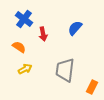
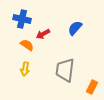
blue cross: moved 2 px left; rotated 24 degrees counterclockwise
red arrow: rotated 72 degrees clockwise
orange semicircle: moved 8 px right, 2 px up
yellow arrow: rotated 128 degrees clockwise
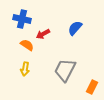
gray trapezoid: rotated 20 degrees clockwise
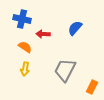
red arrow: rotated 32 degrees clockwise
orange semicircle: moved 2 px left, 2 px down
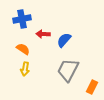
blue cross: rotated 24 degrees counterclockwise
blue semicircle: moved 11 px left, 12 px down
orange semicircle: moved 2 px left, 2 px down
gray trapezoid: moved 3 px right
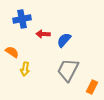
orange semicircle: moved 11 px left, 3 px down
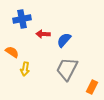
gray trapezoid: moved 1 px left, 1 px up
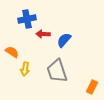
blue cross: moved 5 px right
gray trapezoid: moved 10 px left, 2 px down; rotated 45 degrees counterclockwise
